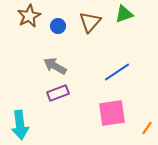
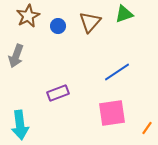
brown star: moved 1 px left
gray arrow: moved 39 px left, 10 px up; rotated 100 degrees counterclockwise
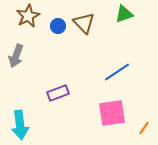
brown triangle: moved 6 px left, 1 px down; rotated 25 degrees counterclockwise
orange line: moved 3 px left
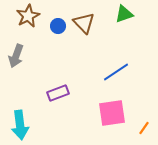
blue line: moved 1 px left
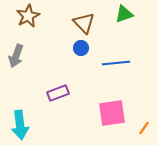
blue circle: moved 23 px right, 22 px down
blue line: moved 9 px up; rotated 28 degrees clockwise
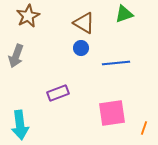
brown triangle: rotated 15 degrees counterclockwise
orange line: rotated 16 degrees counterclockwise
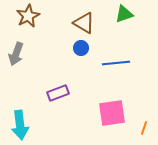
gray arrow: moved 2 px up
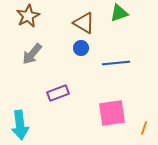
green triangle: moved 5 px left, 1 px up
gray arrow: moved 16 px right; rotated 20 degrees clockwise
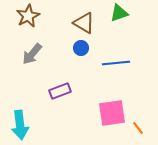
purple rectangle: moved 2 px right, 2 px up
orange line: moved 6 px left; rotated 56 degrees counterclockwise
